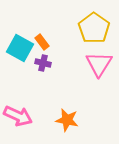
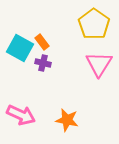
yellow pentagon: moved 4 px up
pink arrow: moved 3 px right, 1 px up
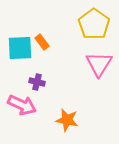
cyan square: rotated 32 degrees counterclockwise
purple cross: moved 6 px left, 19 px down
pink arrow: moved 1 px right, 10 px up
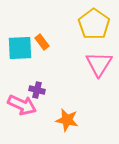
purple cross: moved 8 px down
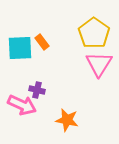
yellow pentagon: moved 9 px down
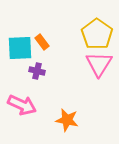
yellow pentagon: moved 3 px right, 1 px down
purple cross: moved 19 px up
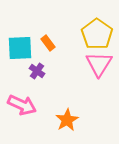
orange rectangle: moved 6 px right, 1 px down
purple cross: rotated 21 degrees clockwise
orange star: rotated 30 degrees clockwise
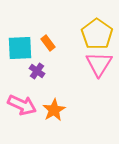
orange star: moved 13 px left, 10 px up
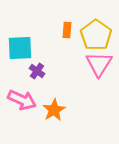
yellow pentagon: moved 1 px left, 1 px down
orange rectangle: moved 19 px right, 13 px up; rotated 42 degrees clockwise
pink arrow: moved 5 px up
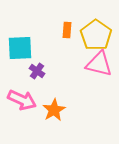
pink triangle: rotated 48 degrees counterclockwise
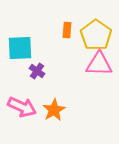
pink triangle: rotated 12 degrees counterclockwise
pink arrow: moved 7 px down
